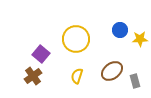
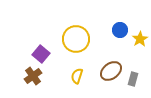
yellow star: rotated 28 degrees counterclockwise
brown ellipse: moved 1 px left
gray rectangle: moved 2 px left, 2 px up; rotated 32 degrees clockwise
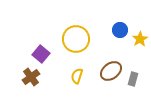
brown cross: moved 2 px left, 1 px down
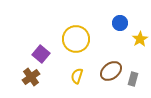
blue circle: moved 7 px up
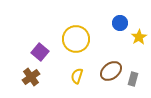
yellow star: moved 1 px left, 2 px up
purple square: moved 1 px left, 2 px up
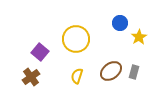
gray rectangle: moved 1 px right, 7 px up
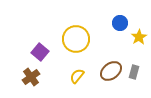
yellow semicircle: rotated 21 degrees clockwise
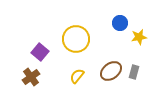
yellow star: rotated 21 degrees clockwise
